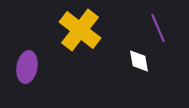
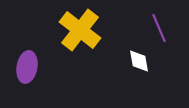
purple line: moved 1 px right
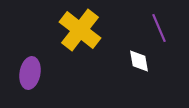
purple ellipse: moved 3 px right, 6 px down
